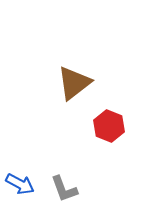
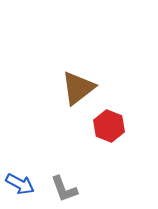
brown triangle: moved 4 px right, 5 px down
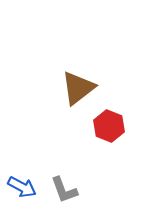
blue arrow: moved 2 px right, 3 px down
gray L-shape: moved 1 px down
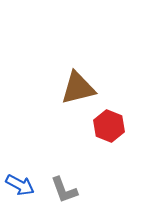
brown triangle: rotated 24 degrees clockwise
blue arrow: moved 2 px left, 2 px up
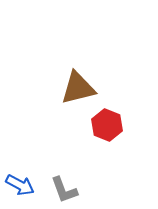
red hexagon: moved 2 px left, 1 px up
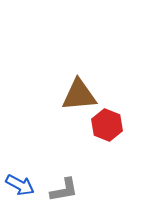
brown triangle: moved 1 px right, 7 px down; rotated 9 degrees clockwise
gray L-shape: rotated 80 degrees counterclockwise
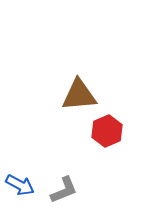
red hexagon: moved 6 px down; rotated 16 degrees clockwise
gray L-shape: rotated 12 degrees counterclockwise
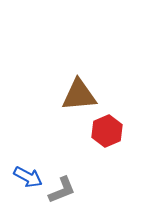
blue arrow: moved 8 px right, 8 px up
gray L-shape: moved 2 px left
